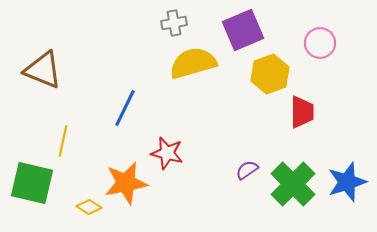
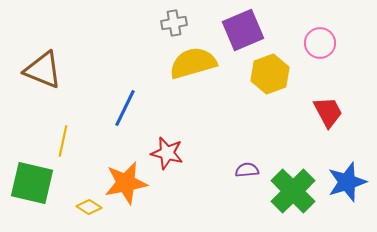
red trapezoid: moved 26 px right; rotated 28 degrees counterclockwise
purple semicircle: rotated 30 degrees clockwise
green cross: moved 7 px down
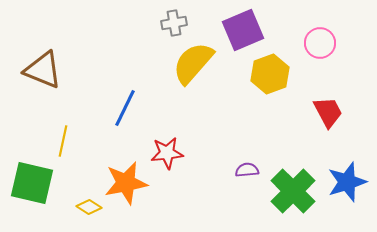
yellow semicircle: rotated 33 degrees counterclockwise
red star: rotated 20 degrees counterclockwise
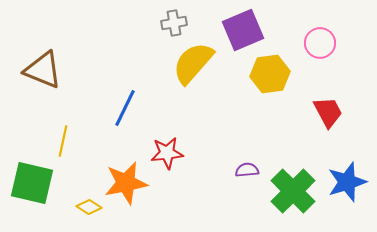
yellow hexagon: rotated 12 degrees clockwise
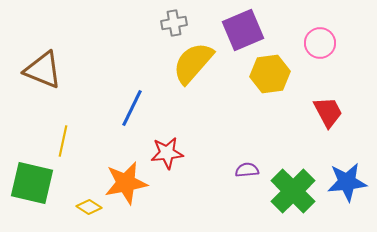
blue line: moved 7 px right
blue star: rotated 12 degrees clockwise
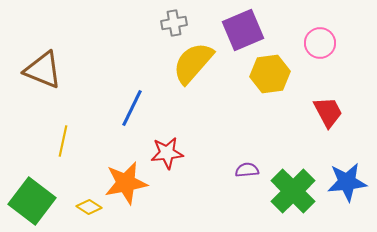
green square: moved 18 px down; rotated 24 degrees clockwise
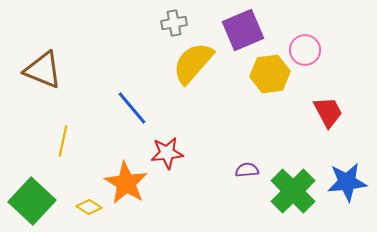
pink circle: moved 15 px left, 7 px down
blue line: rotated 66 degrees counterclockwise
orange star: rotated 30 degrees counterclockwise
green square: rotated 6 degrees clockwise
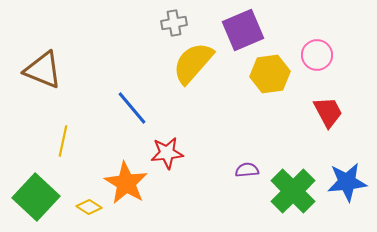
pink circle: moved 12 px right, 5 px down
green square: moved 4 px right, 4 px up
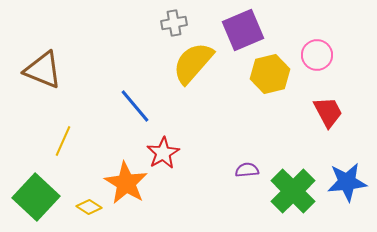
yellow hexagon: rotated 6 degrees counterclockwise
blue line: moved 3 px right, 2 px up
yellow line: rotated 12 degrees clockwise
red star: moved 4 px left; rotated 24 degrees counterclockwise
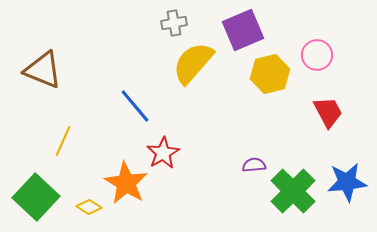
purple semicircle: moved 7 px right, 5 px up
